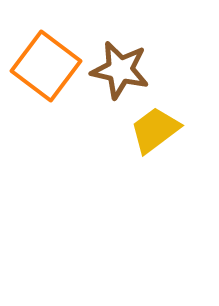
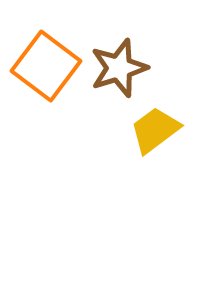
brown star: moved 1 px left, 2 px up; rotated 30 degrees counterclockwise
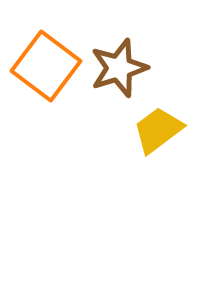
yellow trapezoid: moved 3 px right
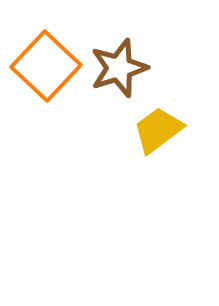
orange square: rotated 6 degrees clockwise
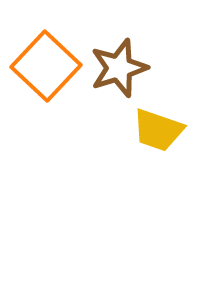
yellow trapezoid: rotated 124 degrees counterclockwise
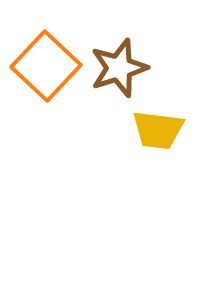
yellow trapezoid: rotated 12 degrees counterclockwise
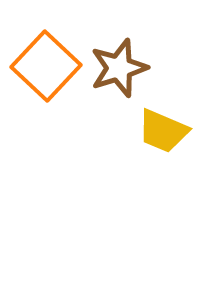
yellow trapezoid: moved 5 px right, 1 px down; rotated 16 degrees clockwise
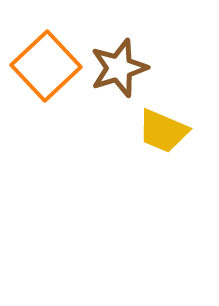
orange square: rotated 4 degrees clockwise
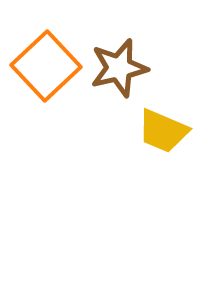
brown star: rotated 4 degrees clockwise
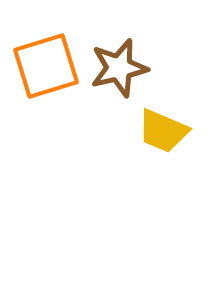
orange square: rotated 26 degrees clockwise
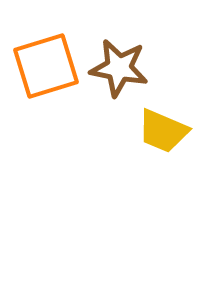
brown star: rotated 24 degrees clockwise
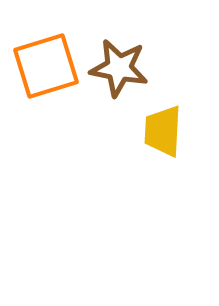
yellow trapezoid: rotated 70 degrees clockwise
